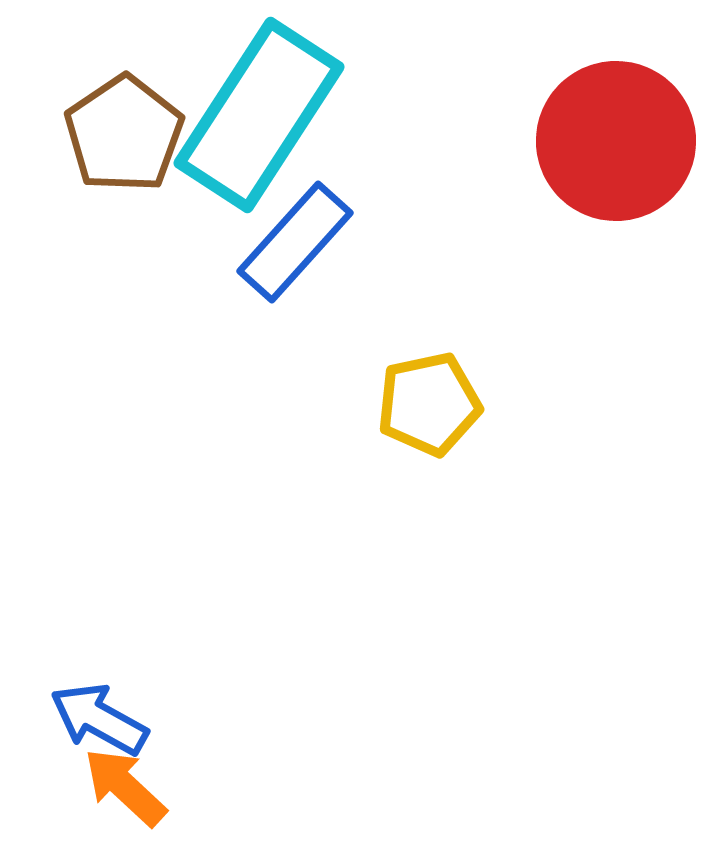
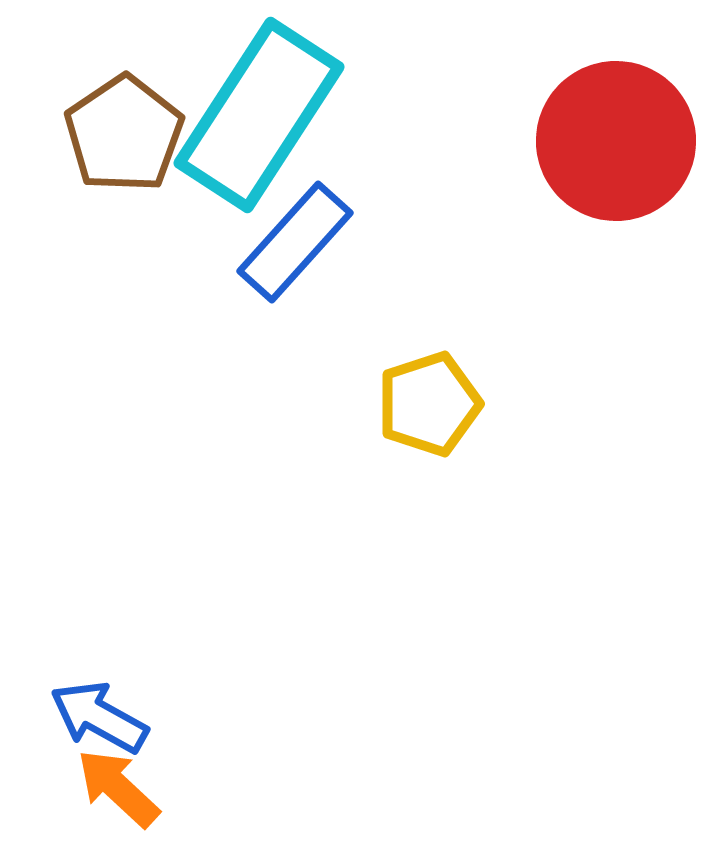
yellow pentagon: rotated 6 degrees counterclockwise
blue arrow: moved 2 px up
orange arrow: moved 7 px left, 1 px down
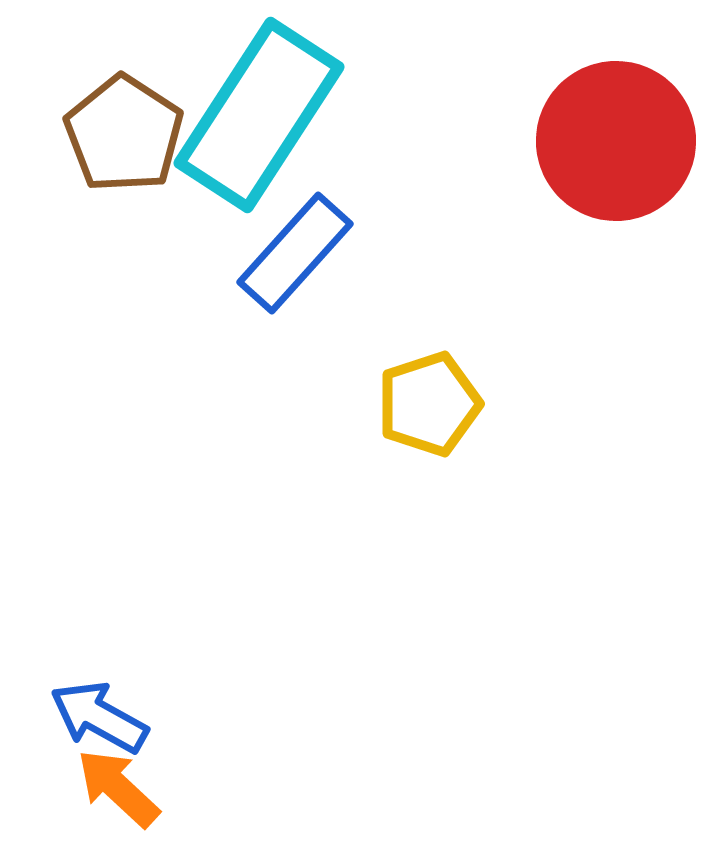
brown pentagon: rotated 5 degrees counterclockwise
blue rectangle: moved 11 px down
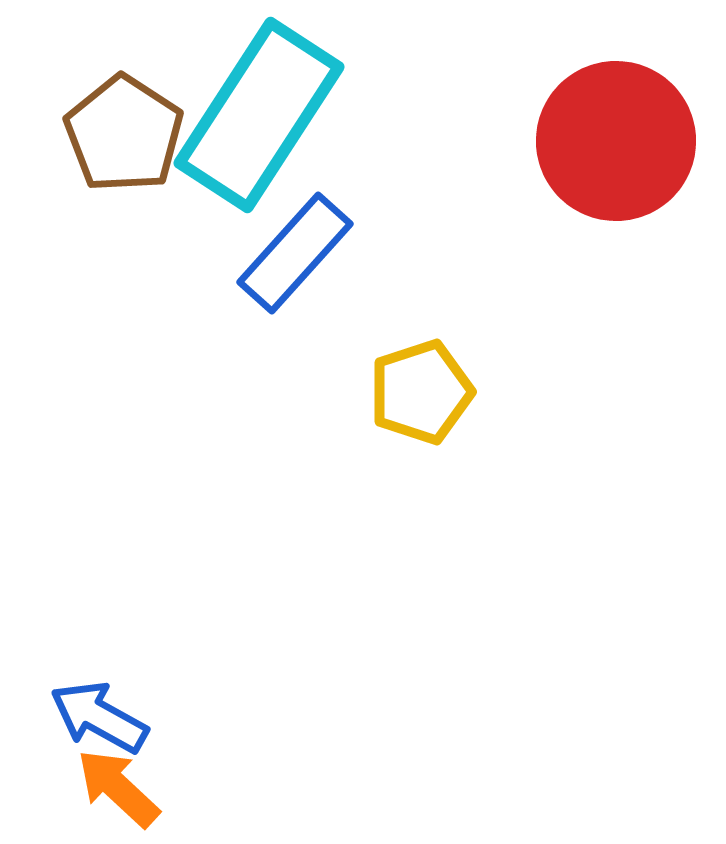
yellow pentagon: moved 8 px left, 12 px up
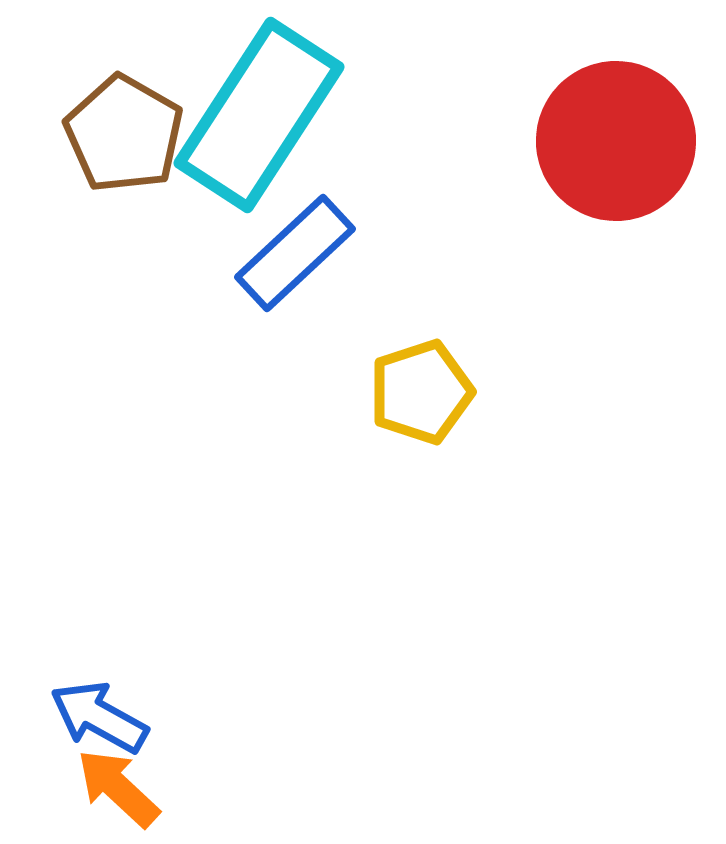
brown pentagon: rotated 3 degrees counterclockwise
blue rectangle: rotated 5 degrees clockwise
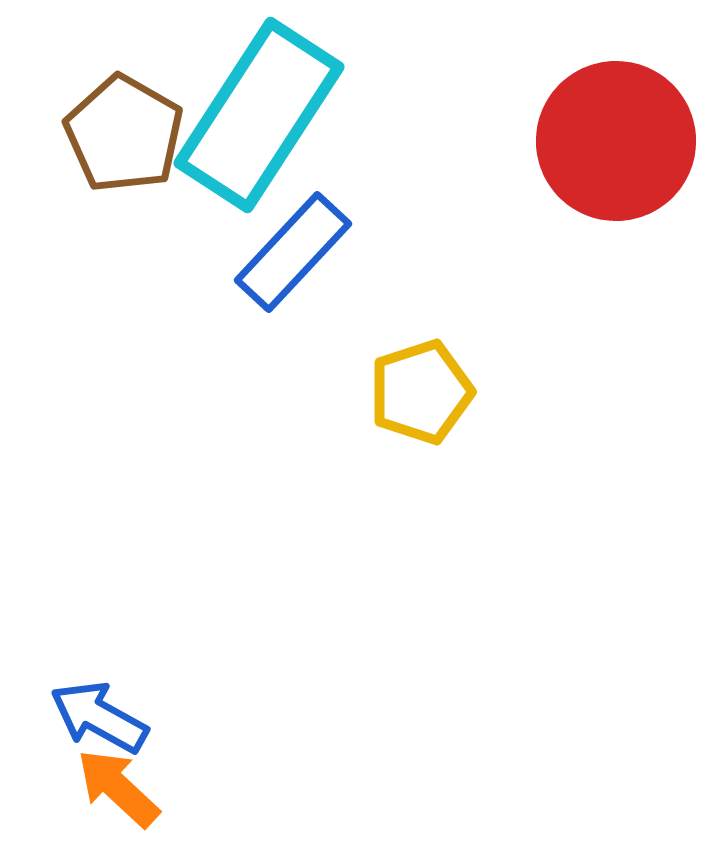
blue rectangle: moved 2 px left, 1 px up; rotated 4 degrees counterclockwise
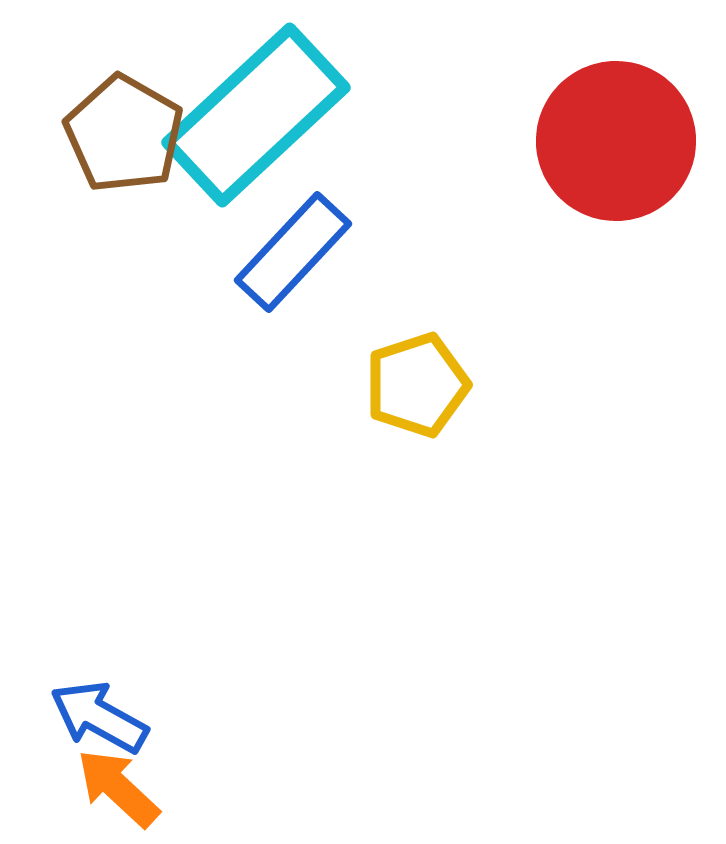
cyan rectangle: moved 3 px left; rotated 14 degrees clockwise
yellow pentagon: moved 4 px left, 7 px up
